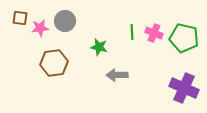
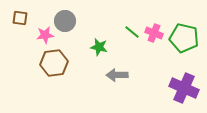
pink star: moved 5 px right, 7 px down
green line: rotated 49 degrees counterclockwise
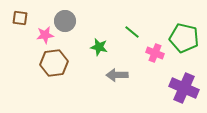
pink cross: moved 1 px right, 20 px down
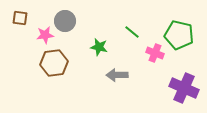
green pentagon: moved 5 px left, 3 px up
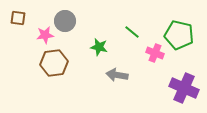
brown square: moved 2 px left
gray arrow: rotated 10 degrees clockwise
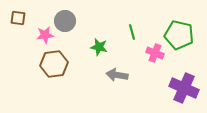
green line: rotated 35 degrees clockwise
brown hexagon: moved 1 px down
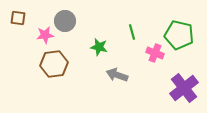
gray arrow: rotated 10 degrees clockwise
purple cross: rotated 28 degrees clockwise
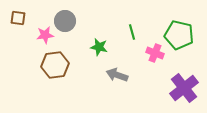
brown hexagon: moved 1 px right, 1 px down
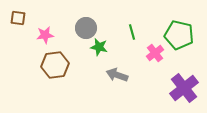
gray circle: moved 21 px right, 7 px down
pink cross: rotated 30 degrees clockwise
